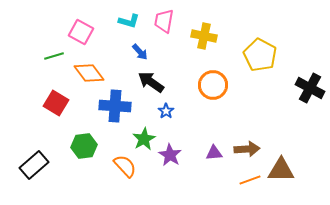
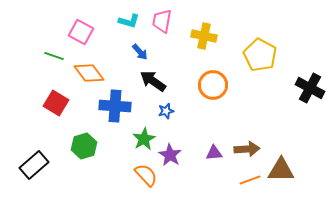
pink trapezoid: moved 2 px left
green line: rotated 36 degrees clockwise
black arrow: moved 2 px right, 1 px up
blue star: rotated 21 degrees clockwise
green hexagon: rotated 10 degrees counterclockwise
orange semicircle: moved 21 px right, 9 px down
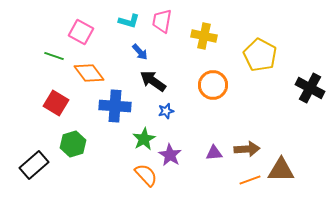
green hexagon: moved 11 px left, 2 px up
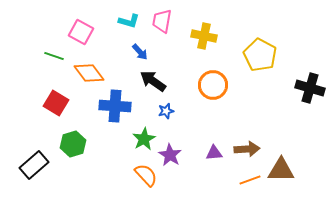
black cross: rotated 12 degrees counterclockwise
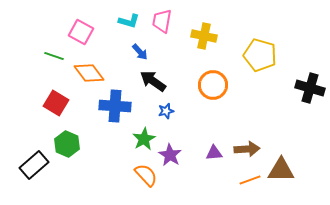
yellow pentagon: rotated 12 degrees counterclockwise
green hexagon: moved 6 px left; rotated 20 degrees counterclockwise
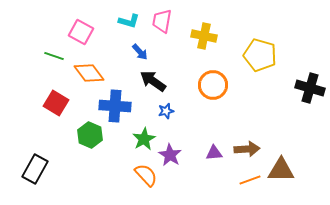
green hexagon: moved 23 px right, 9 px up
black rectangle: moved 1 px right, 4 px down; rotated 20 degrees counterclockwise
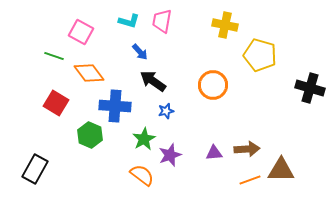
yellow cross: moved 21 px right, 11 px up
purple star: rotated 20 degrees clockwise
orange semicircle: moved 4 px left; rotated 10 degrees counterclockwise
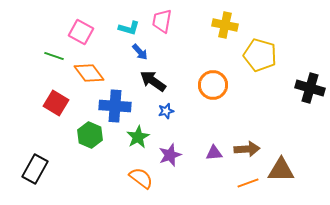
cyan L-shape: moved 7 px down
green star: moved 6 px left, 2 px up
orange semicircle: moved 1 px left, 3 px down
orange line: moved 2 px left, 3 px down
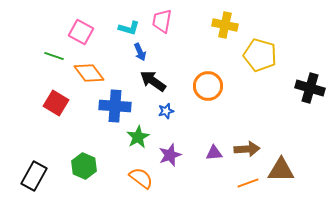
blue arrow: rotated 18 degrees clockwise
orange circle: moved 5 px left, 1 px down
green hexagon: moved 6 px left, 31 px down
black rectangle: moved 1 px left, 7 px down
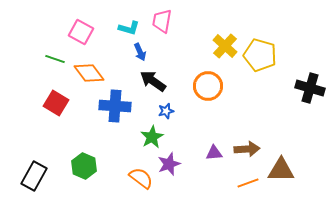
yellow cross: moved 21 px down; rotated 30 degrees clockwise
green line: moved 1 px right, 3 px down
green star: moved 14 px right
purple star: moved 1 px left, 9 px down
